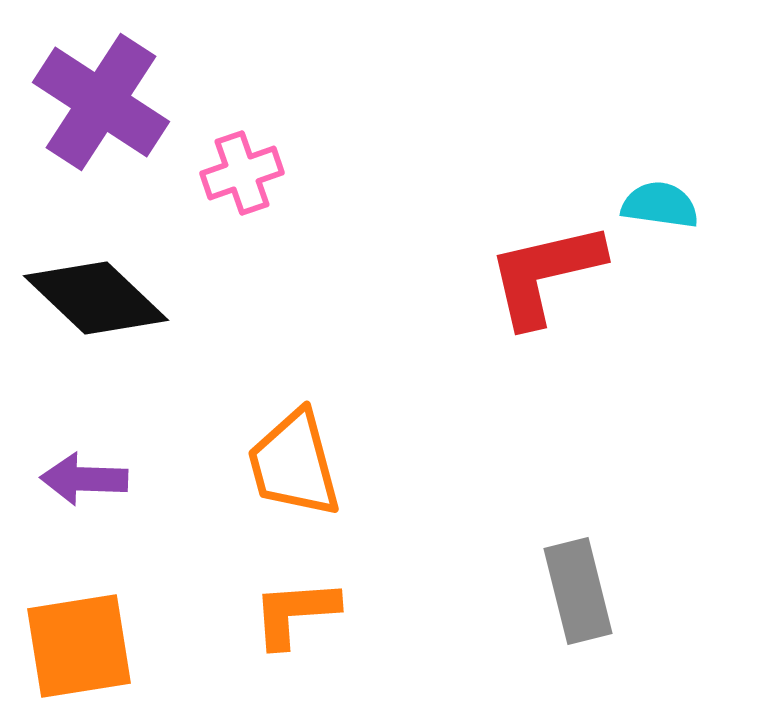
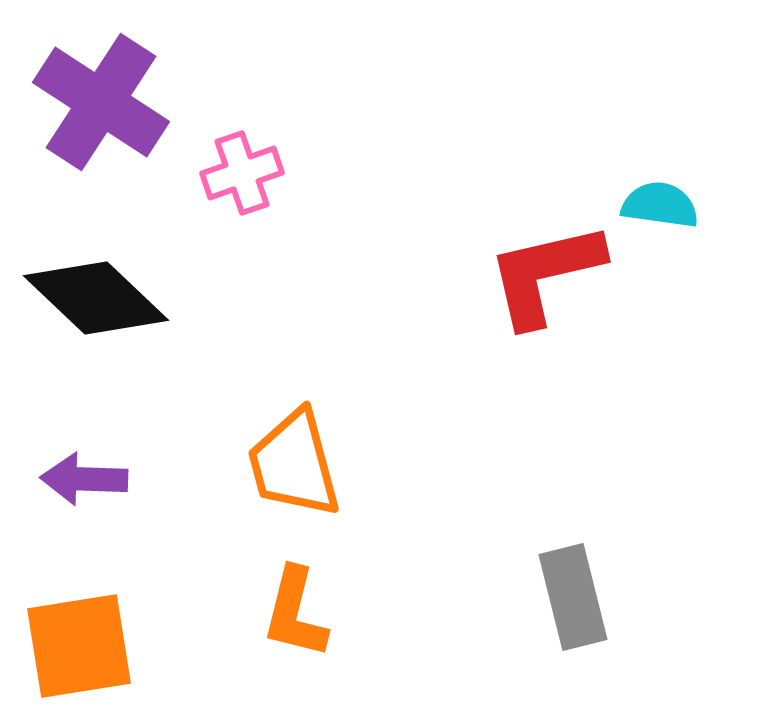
gray rectangle: moved 5 px left, 6 px down
orange L-shape: rotated 72 degrees counterclockwise
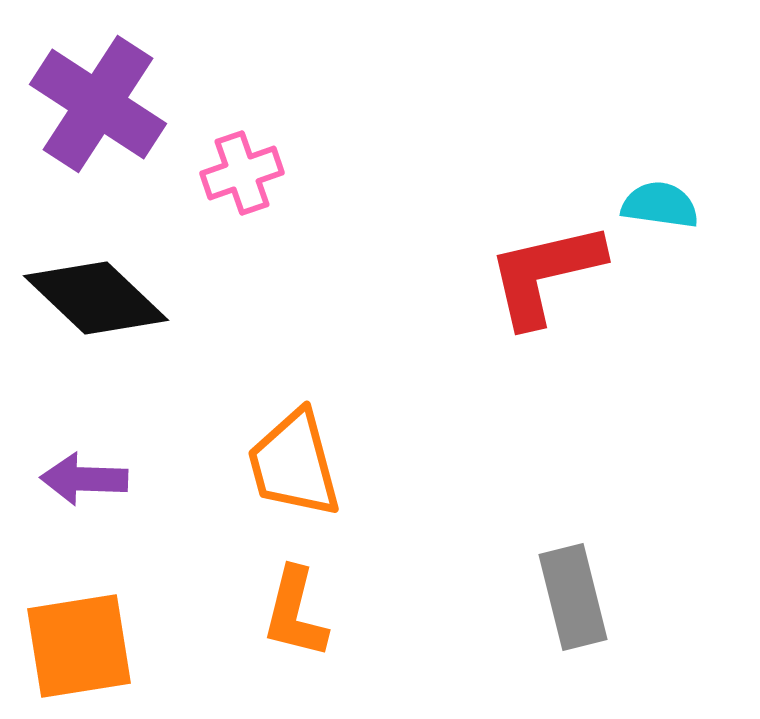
purple cross: moved 3 px left, 2 px down
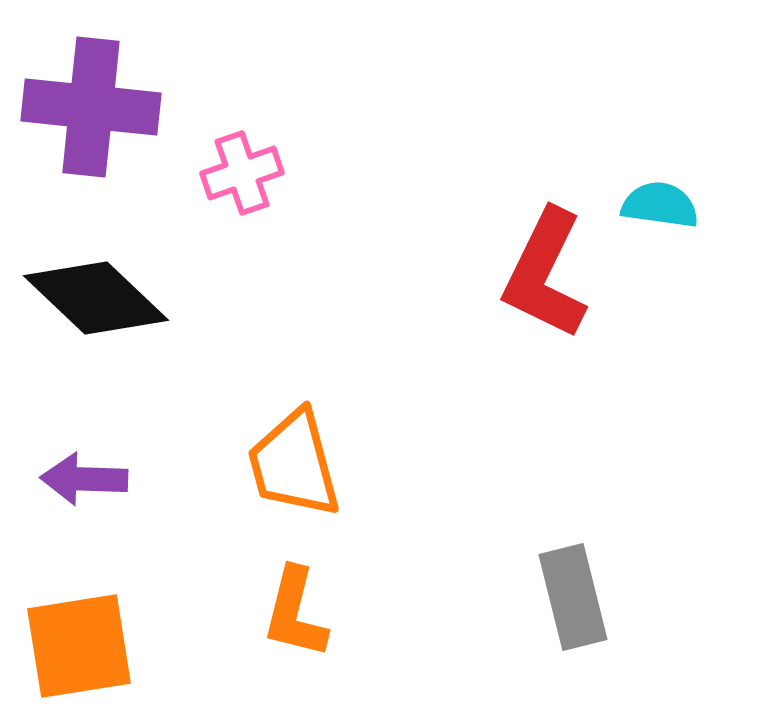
purple cross: moved 7 px left, 3 px down; rotated 27 degrees counterclockwise
red L-shape: rotated 51 degrees counterclockwise
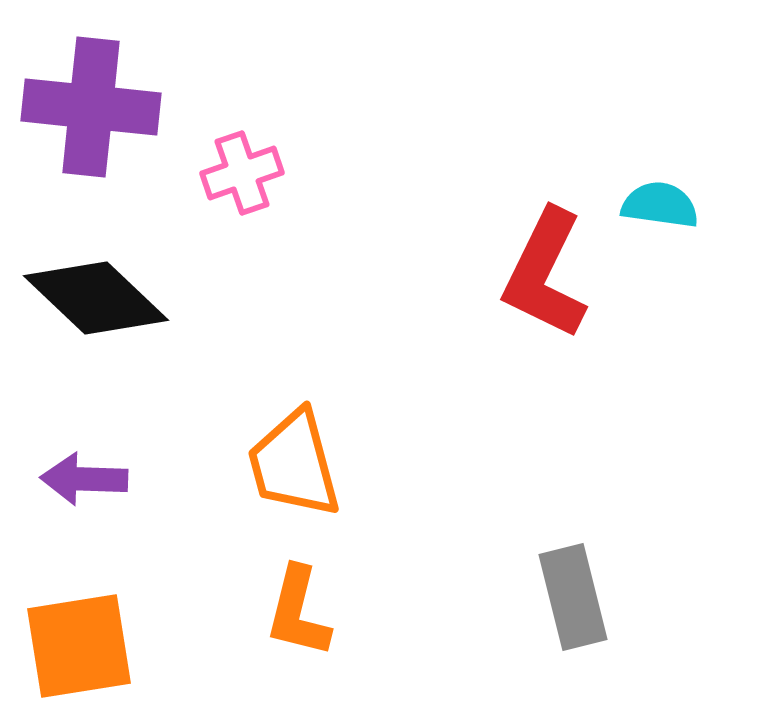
orange L-shape: moved 3 px right, 1 px up
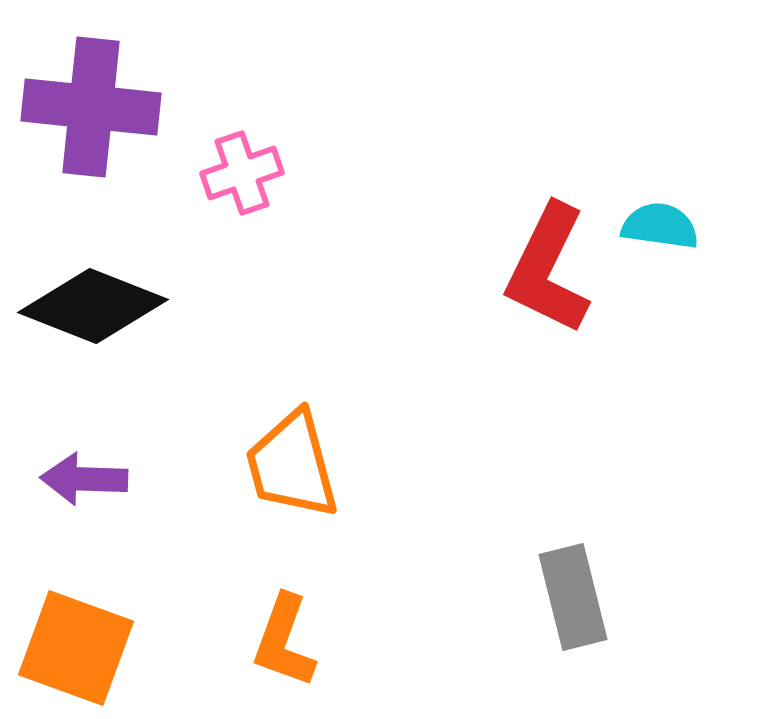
cyan semicircle: moved 21 px down
red L-shape: moved 3 px right, 5 px up
black diamond: moved 3 px left, 8 px down; rotated 22 degrees counterclockwise
orange trapezoid: moved 2 px left, 1 px down
orange L-shape: moved 14 px left, 29 px down; rotated 6 degrees clockwise
orange square: moved 3 px left, 2 px down; rotated 29 degrees clockwise
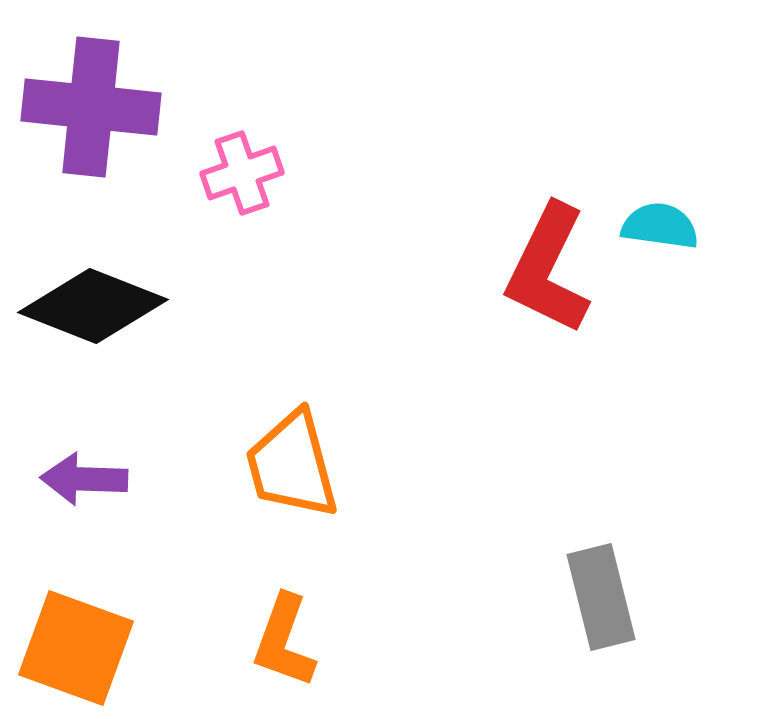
gray rectangle: moved 28 px right
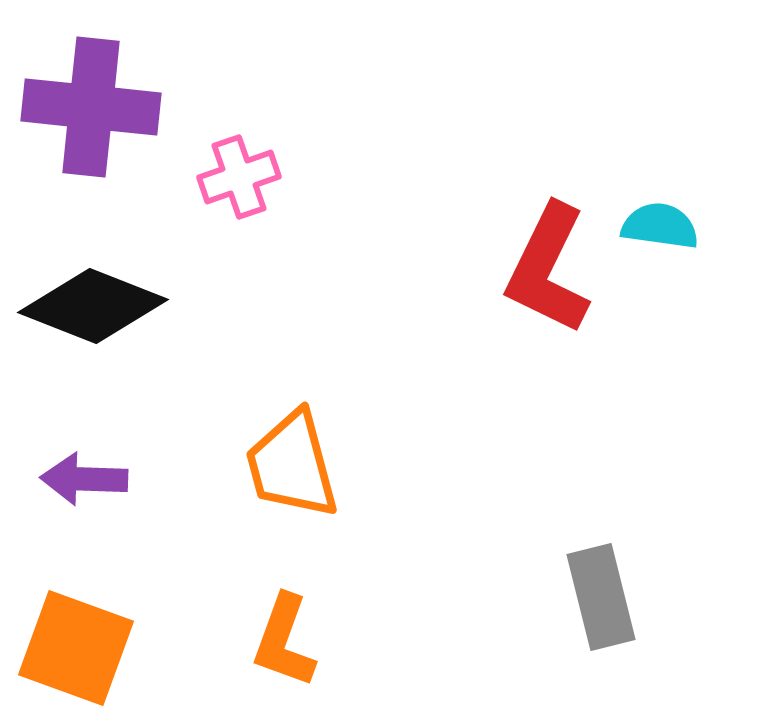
pink cross: moved 3 px left, 4 px down
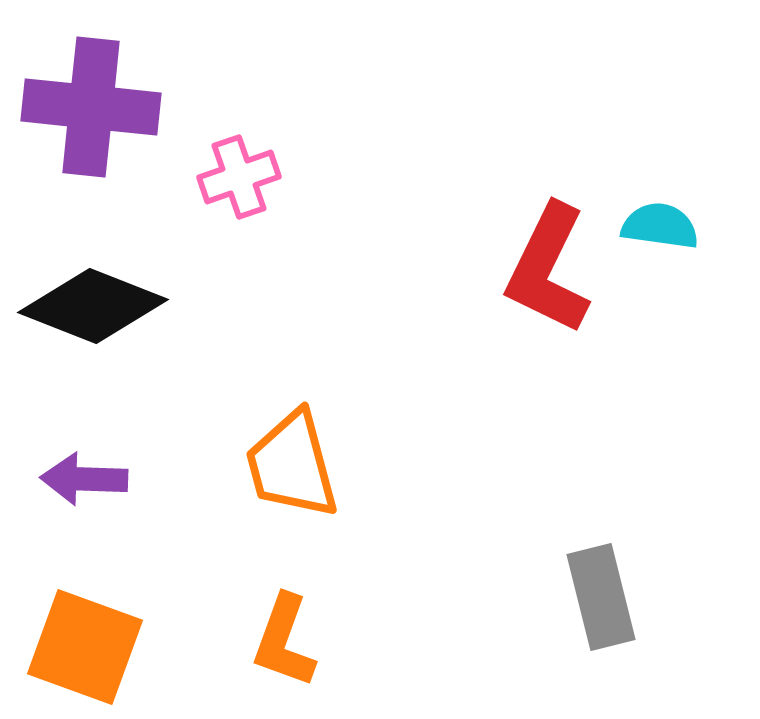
orange square: moved 9 px right, 1 px up
